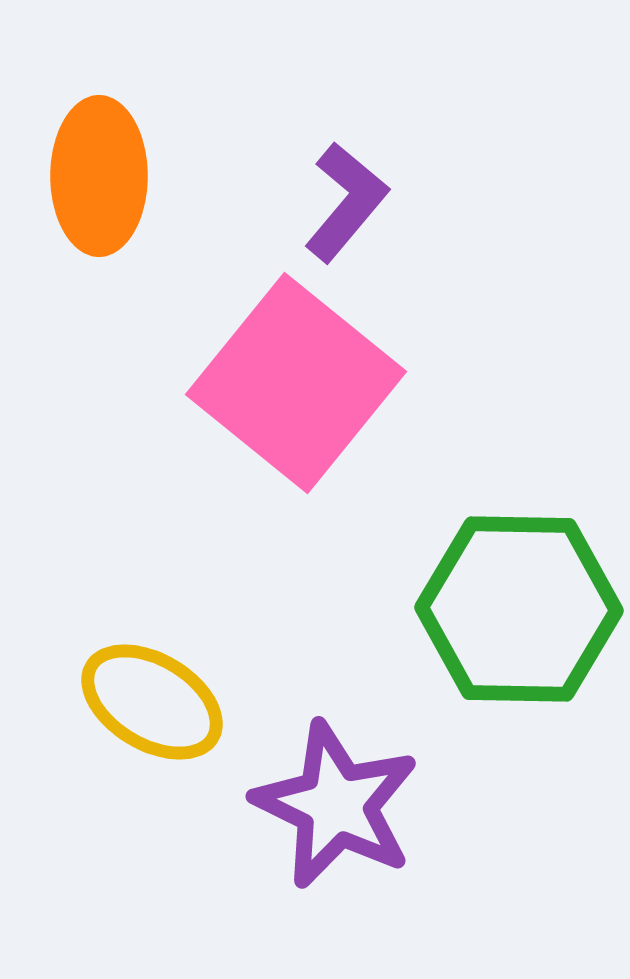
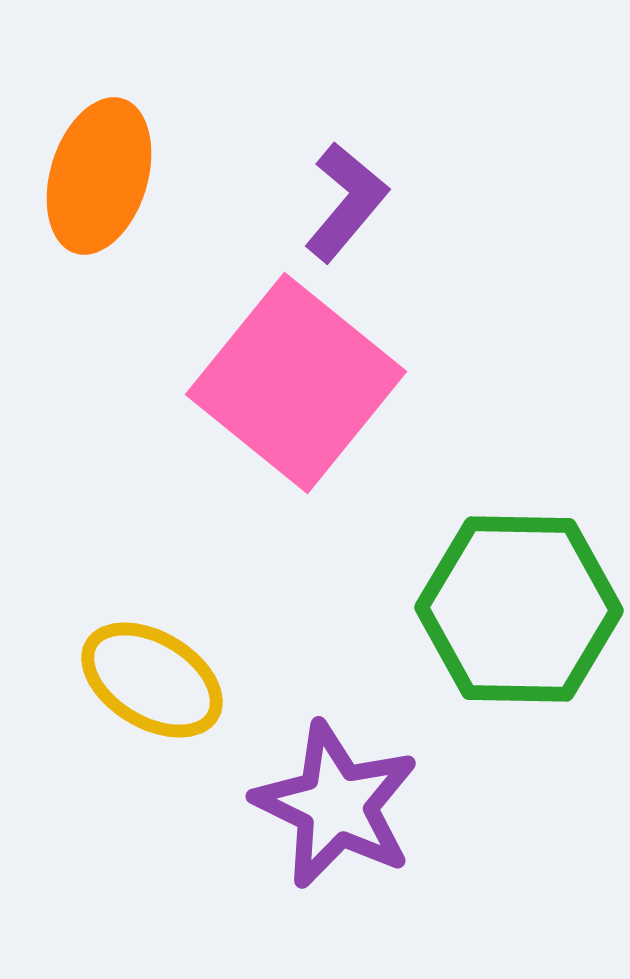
orange ellipse: rotated 17 degrees clockwise
yellow ellipse: moved 22 px up
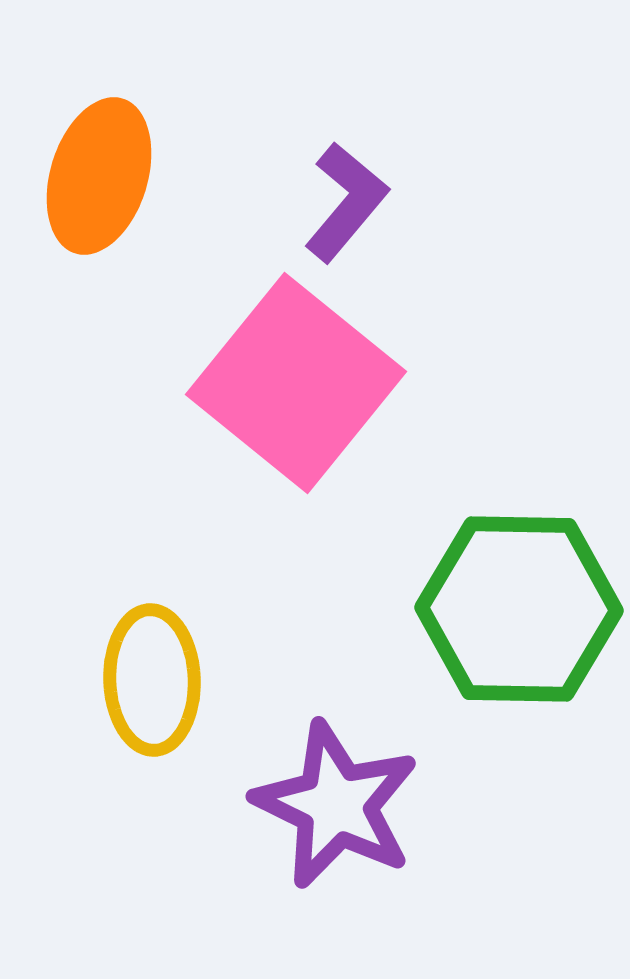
yellow ellipse: rotated 57 degrees clockwise
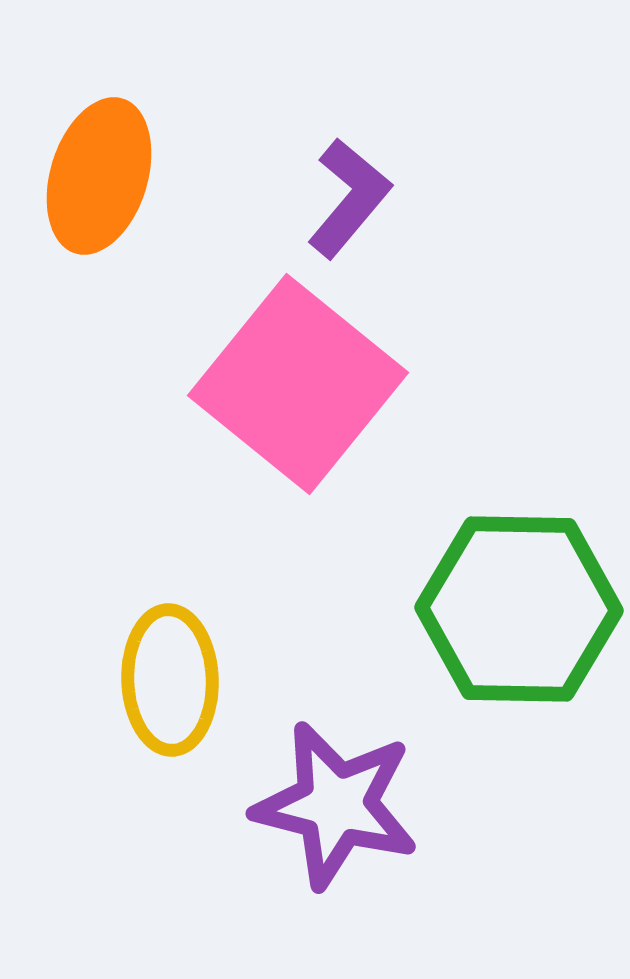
purple L-shape: moved 3 px right, 4 px up
pink square: moved 2 px right, 1 px down
yellow ellipse: moved 18 px right
purple star: rotated 12 degrees counterclockwise
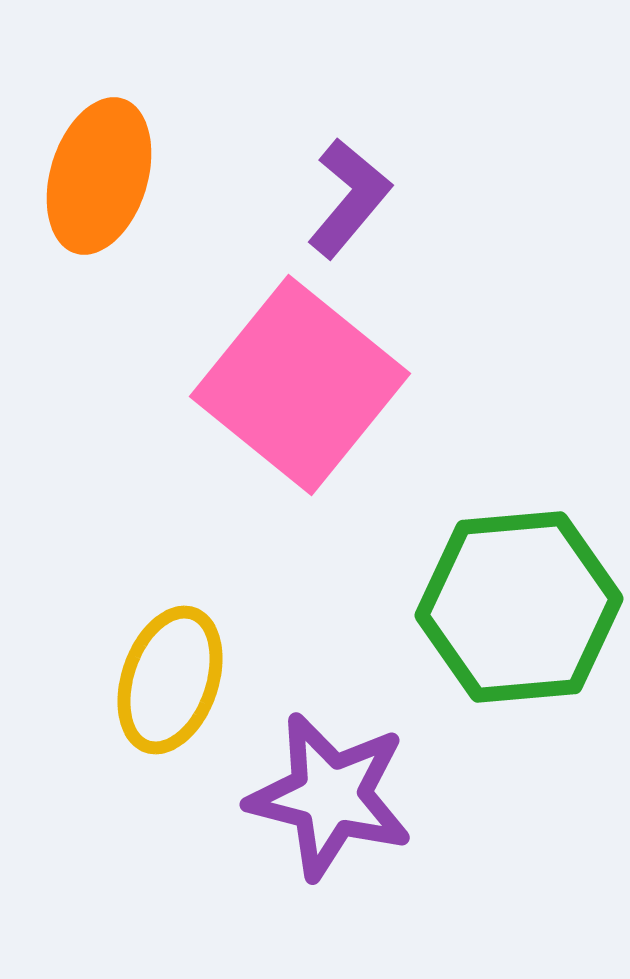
pink square: moved 2 px right, 1 px down
green hexagon: moved 2 px up; rotated 6 degrees counterclockwise
yellow ellipse: rotated 21 degrees clockwise
purple star: moved 6 px left, 9 px up
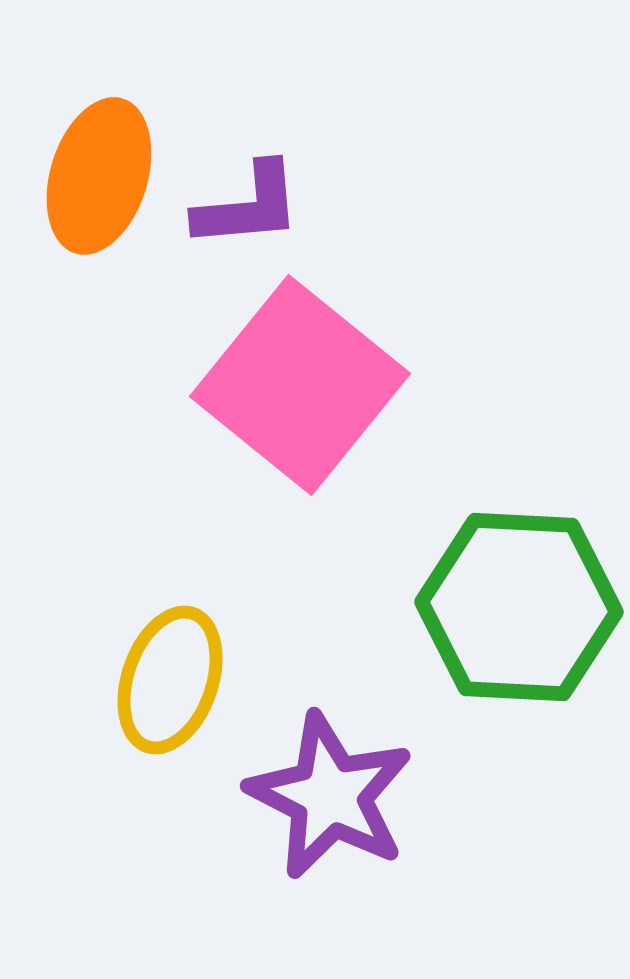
purple L-shape: moved 101 px left, 8 px down; rotated 45 degrees clockwise
green hexagon: rotated 8 degrees clockwise
purple star: rotated 13 degrees clockwise
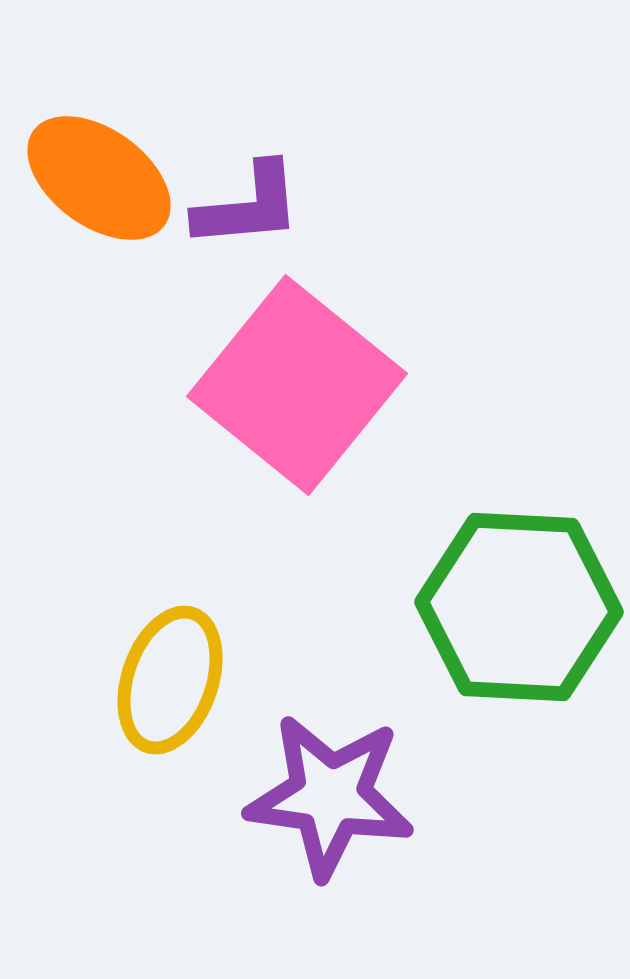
orange ellipse: moved 2 px down; rotated 71 degrees counterclockwise
pink square: moved 3 px left
purple star: rotated 19 degrees counterclockwise
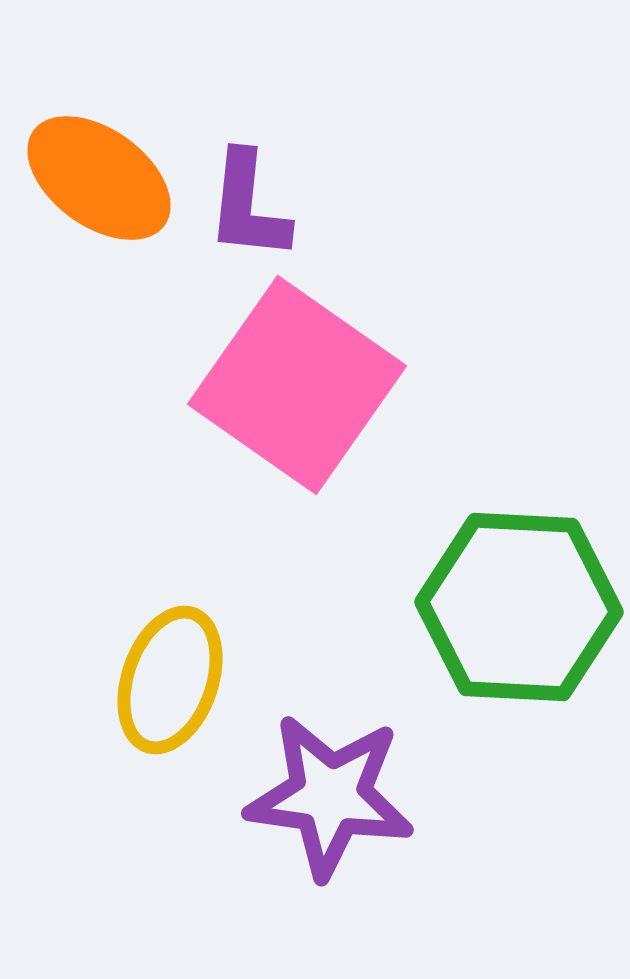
purple L-shape: rotated 101 degrees clockwise
pink square: rotated 4 degrees counterclockwise
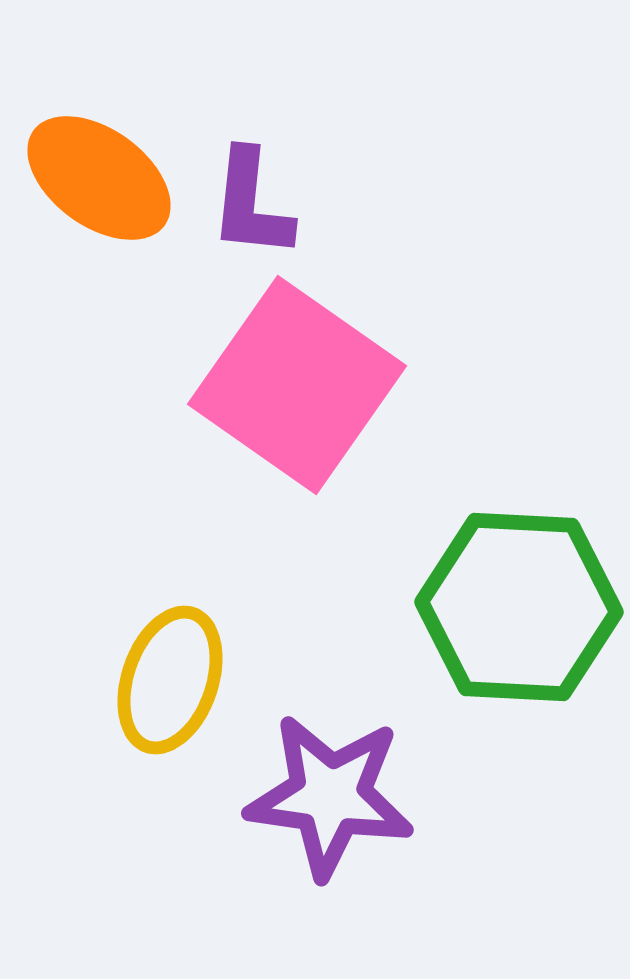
purple L-shape: moved 3 px right, 2 px up
